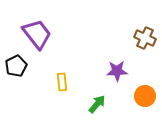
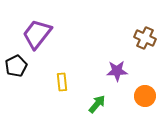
purple trapezoid: rotated 104 degrees counterclockwise
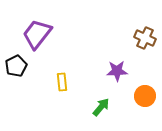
green arrow: moved 4 px right, 3 px down
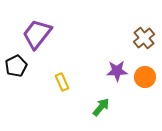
brown cross: moved 1 px left; rotated 25 degrees clockwise
yellow rectangle: rotated 18 degrees counterclockwise
orange circle: moved 19 px up
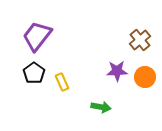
purple trapezoid: moved 2 px down
brown cross: moved 4 px left, 2 px down
black pentagon: moved 18 px right, 7 px down; rotated 10 degrees counterclockwise
green arrow: rotated 60 degrees clockwise
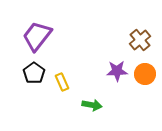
orange circle: moved 3 px up
green arrow: moved 9 px left, 2 px up
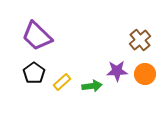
purple trapezoid: rotated 84 degrees counterclockwise
yellow rectangle: rotated 72 degrees clockwise
green arrow: moved 19 px up; rotated 18 degrees counterclockwise
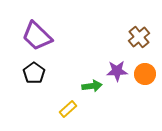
brown cross: moved 1 px left, 3 px up
yellow rectangle: moved 6 px right, 27 px down
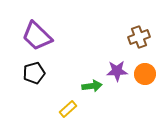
brown cross: rotated 20 degrees clockwise
black pentagon: rotated 20 degrees clockwise
